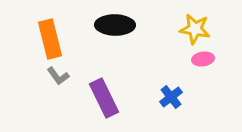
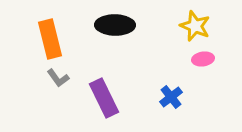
yellow star: moved 3 px up; rotated 12 degrees clockwise
gray L-shape: moved 2 px down
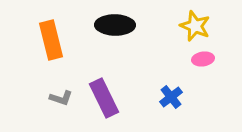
orange rectangle: moved 1 px right, 1 px down
gray L-shape: moved 3 px right, 20 px down; rotated 35 degrees counterclockwise
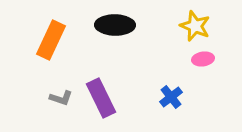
orange rectangle: rotated 39 degrees clockwise
purple rectangle: moved 3 px left
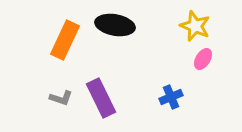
black ellipse: rotated 9 degrees clockwise
orange rectangle: moved 14 px right
pink ellipse: rotated 50 degrees counterclockwise
blue cross: rotated 15 degrees clockwise
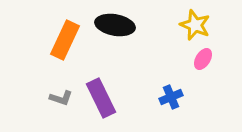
yellow star: moved 1 px up
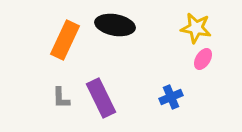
yellow star: moved 1 px right, 3 px down; rotated 12 degrees counterclockwise
gray L-shape: rotated 70 degrees clockwise
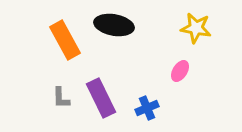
black ellipse: moved 1 px left
orange rectangle: rotated 54 degrees counterclockwise
pink ellipse: moved 23 px left, 12 px down
blue cross: moved 24 px left, 11 px down
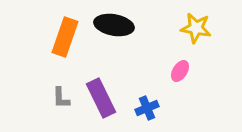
orange rectangle: moved 3 px up; rotated 48 degrees clockwise
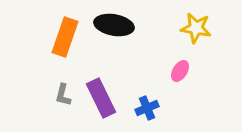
gray L-shape: moved 2 px right, 3 px up; rotated 15 degrees clockwise
